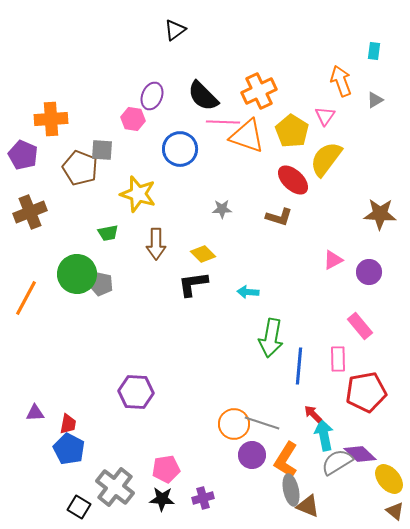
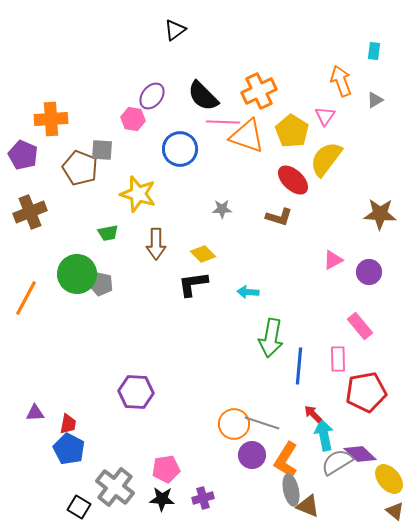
purple ellipse at (152, 96): rotated 16 degrees clockwise
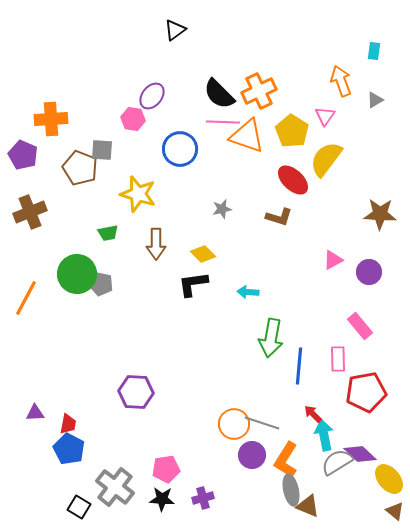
black semicircle at (203, 96): moved 16 px right, 2 px up
gray star at (222, 209): rotated 12 degrees counterclockwise
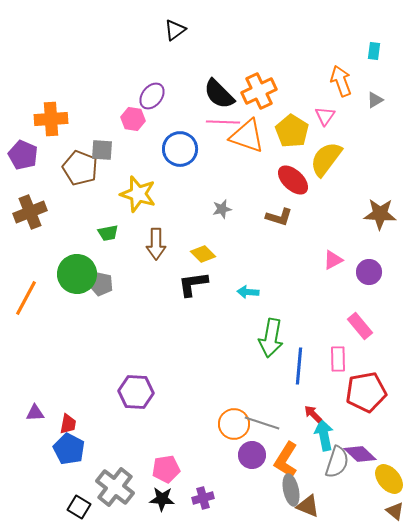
gray semicircle at (337, 462): rotated 140 degrees clockwise
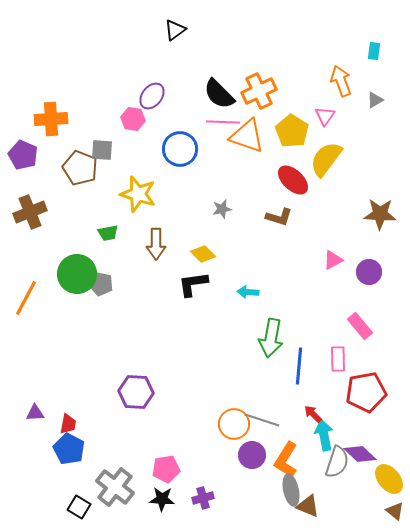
gray line at (262, 423): moved 3 px up
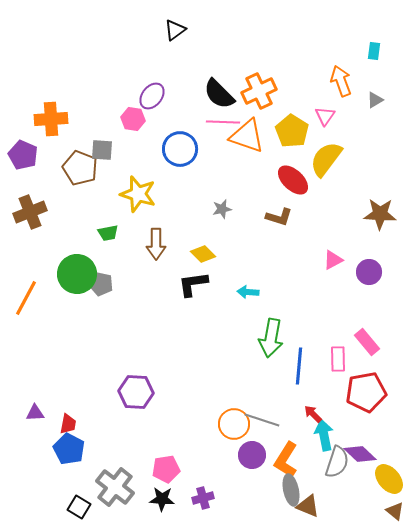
pink rectangle at (360, 326): moved 7 px right, 16 px down
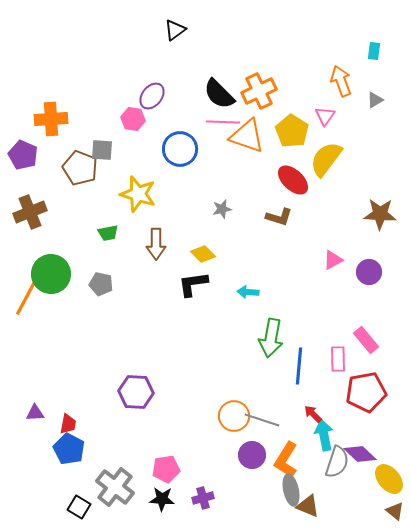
green circle at (77, 274): moved 26 px left
pink rectangle at (367, 342): moved 1 px left, 2 px up
orange circle at (234, 424): moved 8 px up
